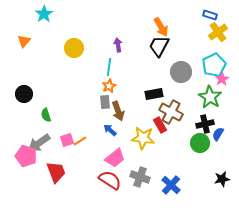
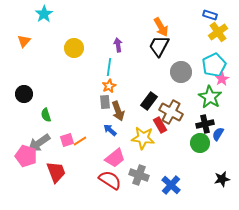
black rectangle: moved 5 px left, 7 px down; rotated 42 degrees counterclockwise
gray cross: moved 1 px left, 2 px up
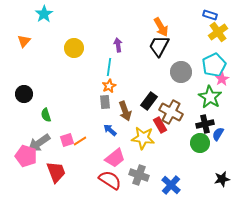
brown arrow: moved 7 px right
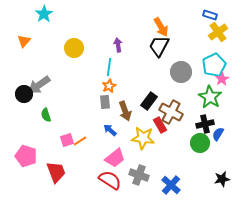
gray arrow: moved 58 px up
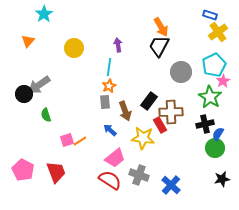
orange triangle: moved 4 px right
pink star: moved 1 px right, 2 px down
brown cross: rotated 30 degrees counterclockwise
green circle: moved 15 px right, 5 px down
pink pentagon: moved 3 px left, 14 px down; rotated 10 degrees clockwise
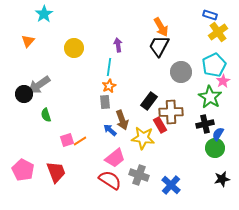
brown arrow: moved 3 px left, 9 px down
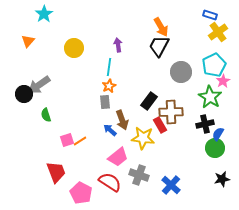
pink trapezoid: moved 3 px right, 1 px up
pink pentagon: moved 58 px right, 23 px down
red semicircle: moved 2 px down
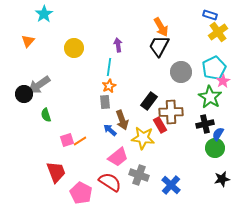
cyan pentagon: moved 3 px down
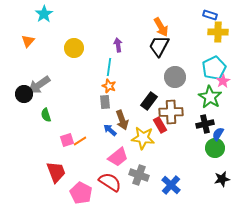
yellow cross: rotated 36 degrees clockwise
gray circle: moved 6 px left, 5 px down
orange star: rotated 24 degrees counterclockwise
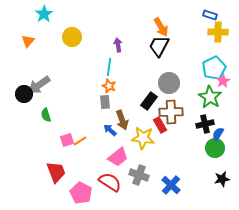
yellow circle: moved 2 px left, 11 px up
gray circle: moved 6 px left, 6 px down
